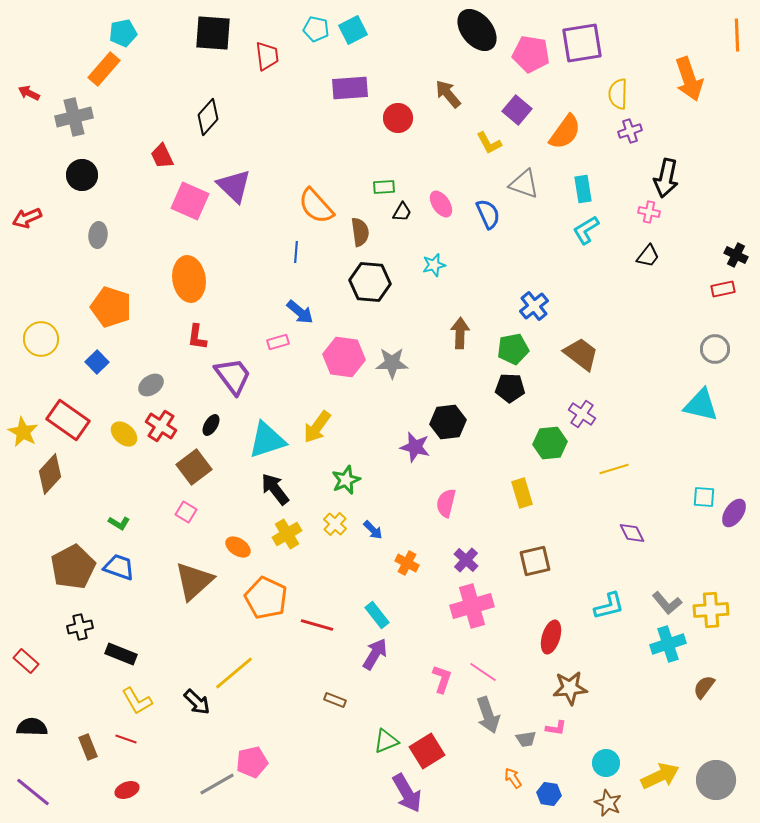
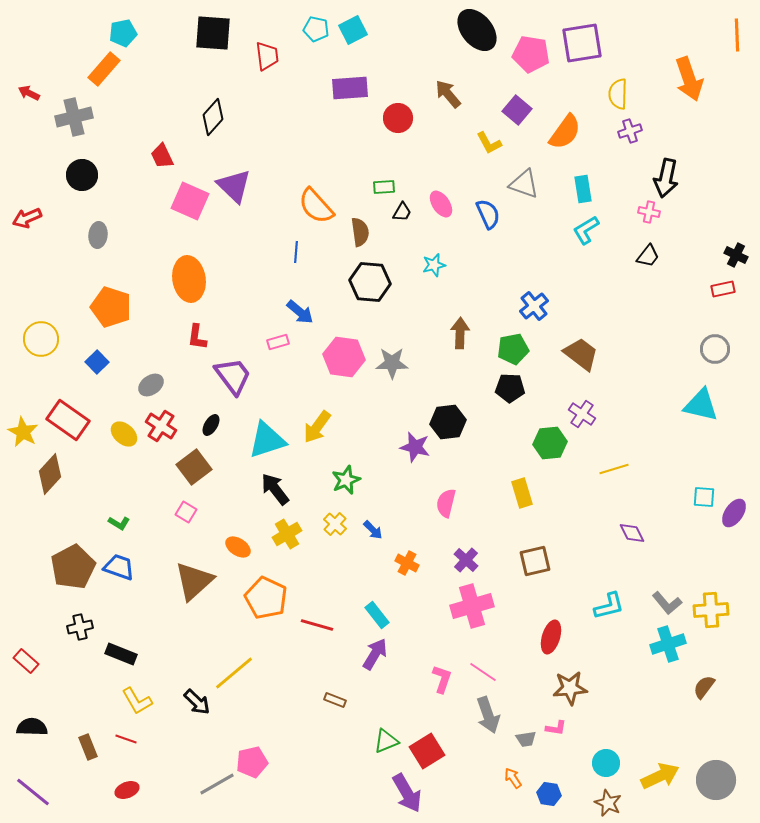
black diamond at (208, 117): moved 5 px right
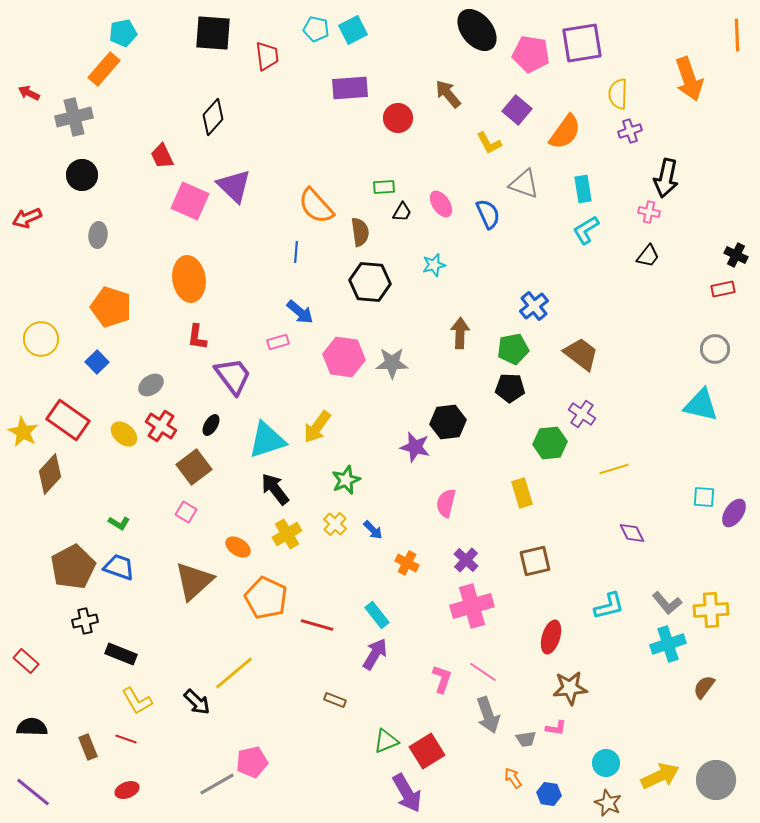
black cross at (80, 627): moved 5 px right, 6 px up
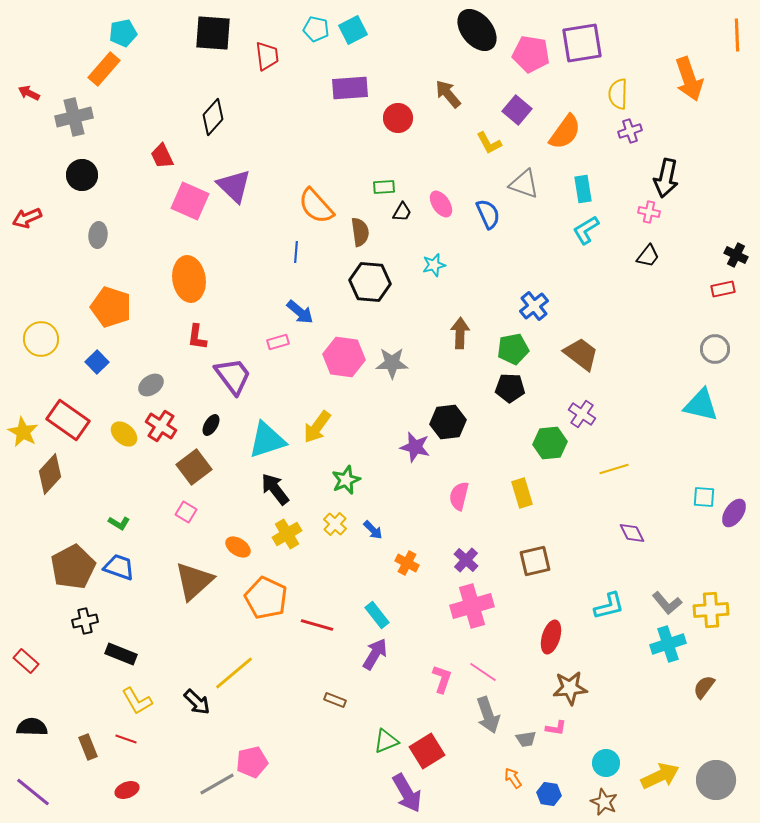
pink semicircle at (446, 503): moved 13 px right, 7 px up
brown star at (608, 803): moved 4 px left, 1 px up
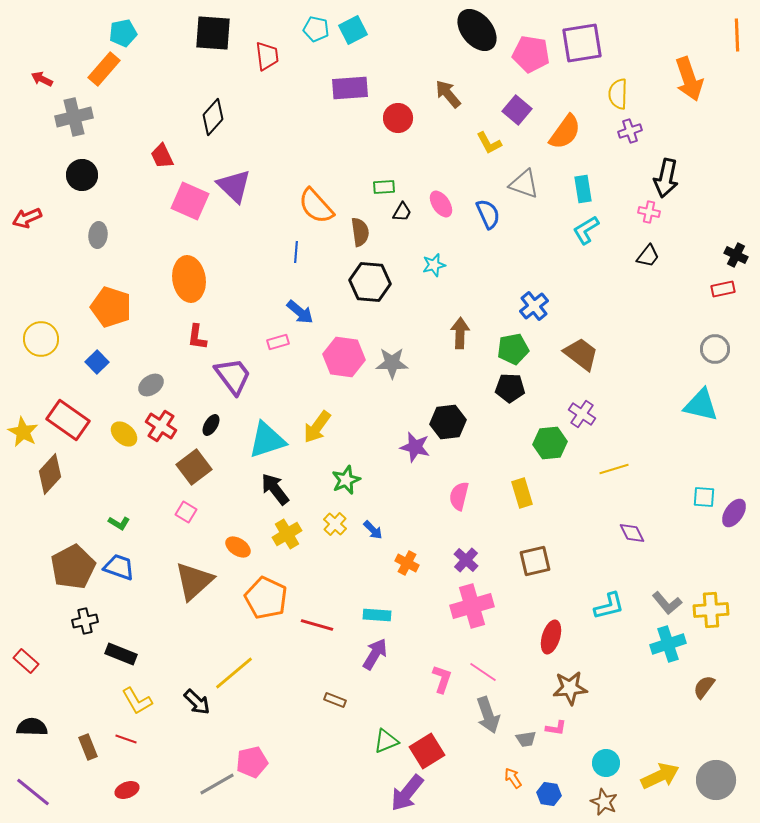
red arrow at (29, 93): moved 13 px right, 14 px up
cyan rectangle at (377, 615): rotated 48 degrees counterclockwise
purple arrow at (407, 793): rotated 69 degrees clockwise
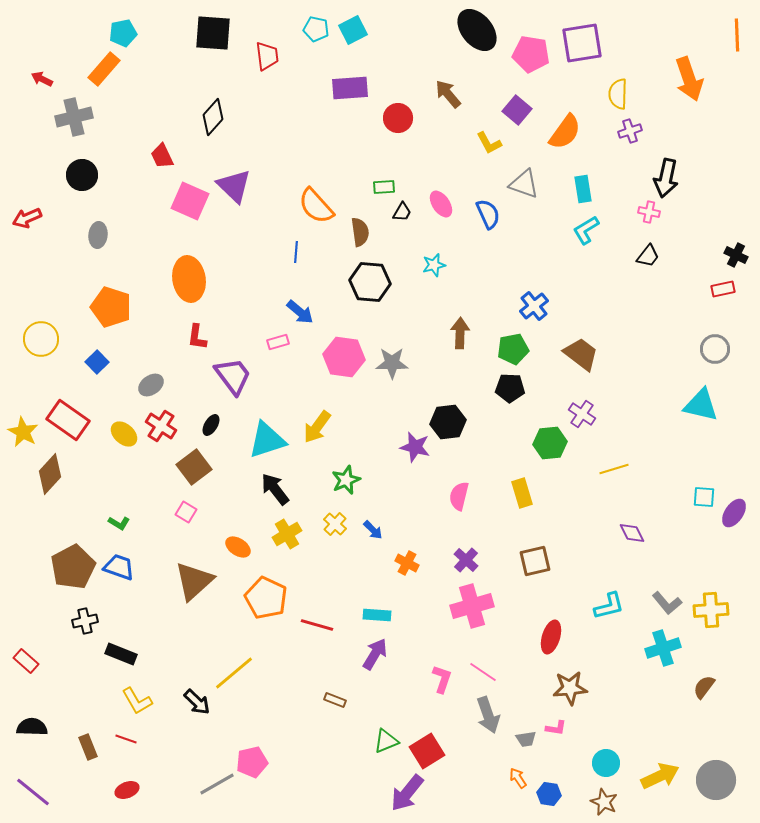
cyan cross at (668, 644): moved 5 px left, 4 px down
orange arrow at (513, 778): moved 5 px right
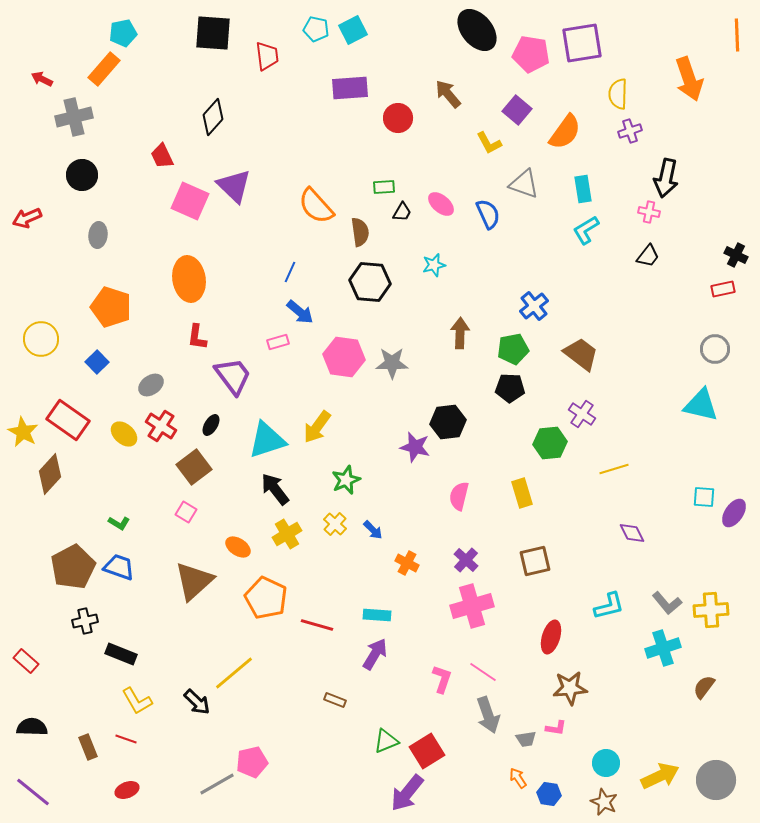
pink ellipse at (441, 204): rotated 16 degrees counterclockwise
blue line at (296, 252): moved 6 px left, 20 px down; rotated 20 degrees clockwise
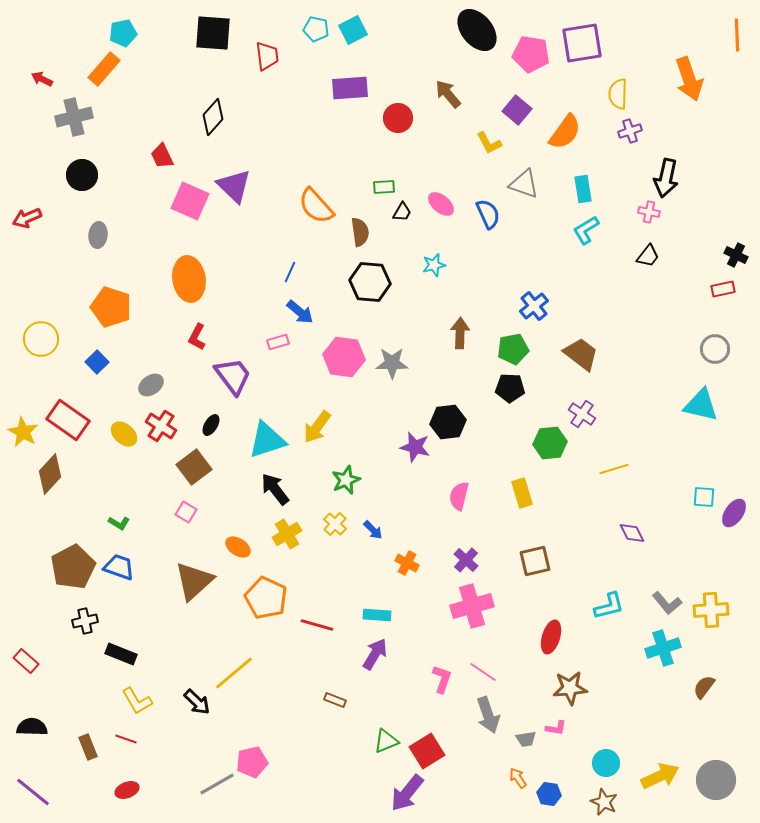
red L-shape at (197, 337): rotated 20 degrees clockwise
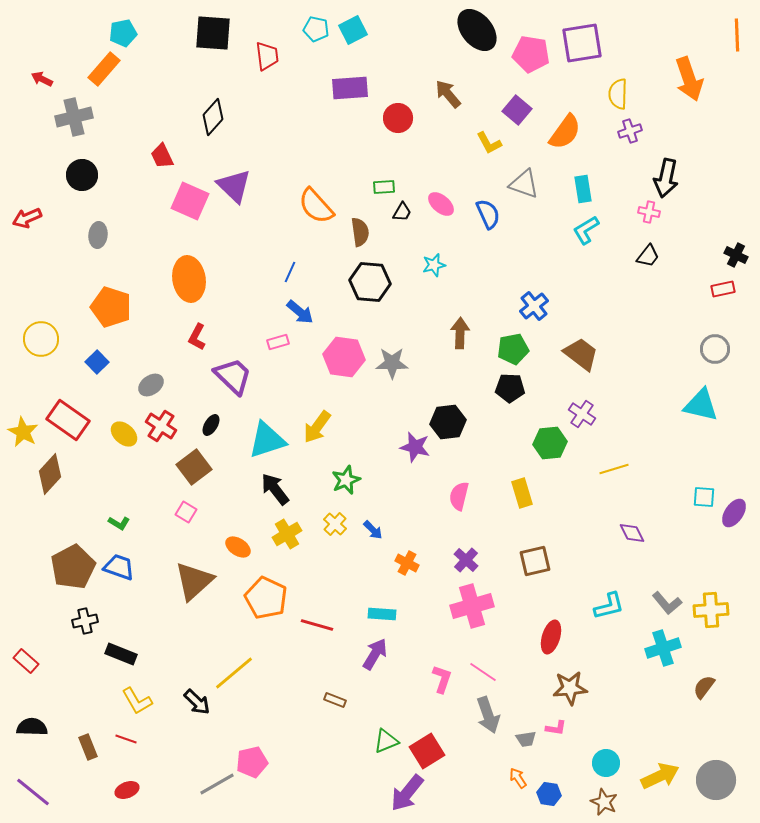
purple trapezoid at (233, 376): rotated 9 degrees counterclockwise
cyan rectangle at (377, 615): moved 5 px right, 1 px up
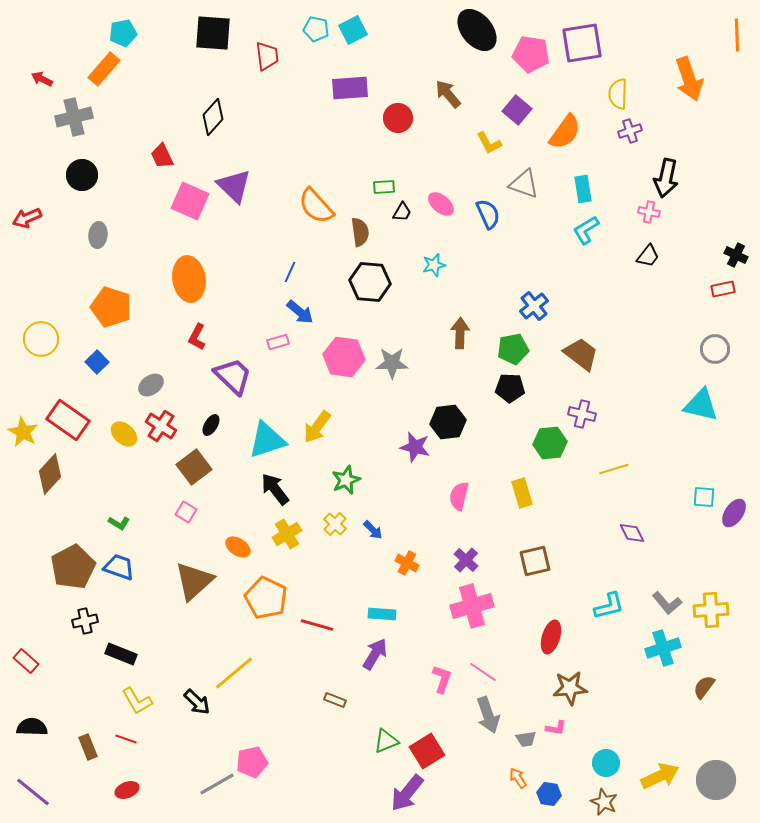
purple cross at (582, 414): rotated 20 degrees counterclockwise
